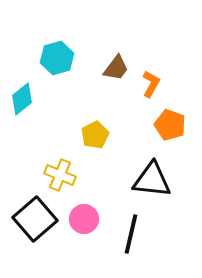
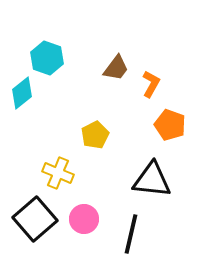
cyan hexagon: moved 10 px left; rotated 24 degrees counterclockwise
cyan diamond: moved 6 px up
yellow cross: moved 2 px left, 2 px up
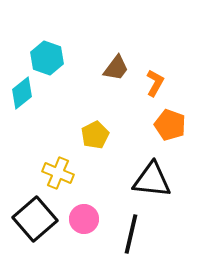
orange L-shape: moved 4 px right, 1 px up
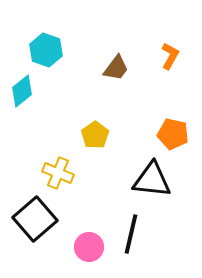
cyan hexagon: moved 1 px left, 8 px up
orange L-shape: moved 15 px right, 27 px up
cyan diamond: moved 2 px up
orange pentagon: moved 3 px right, 9 px down; rotated 8 degrees counterclockwise
yellow pentagon: rotated 8 degrees counterclockwise
pink circle: moved 5 px right, 28 px down
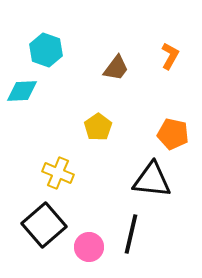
cyan diamond: rotated 36 degrees clockwise
yellow pentagon: moved 3 px right, 8 px up
black square: moved 9 px right, 6 px down
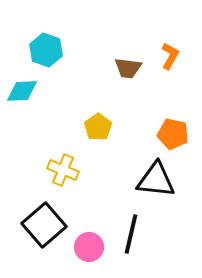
brown trapezoid: moved 12 px right; rotated 60 degrees clockwise
yellow cross: moved 5 px right, 3 px up
black triangle: moved 4 px right
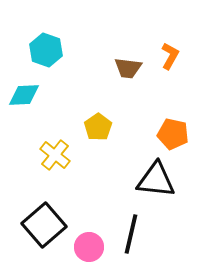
cyan diamond: moved 2 px right, 4 px down
yellow cross: moved 8 px left, 15 px up; rotated 16 degrees clockwise
